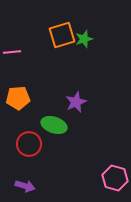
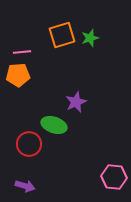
green star: moved 6 px right, 1 px up
pink line: moved 10 px right
orange pentagon: moved 23 px up
pink hexagon: moved 1 px left, 1 px up; rotated 10 degrees counterclockwise
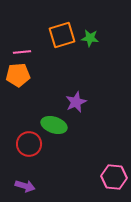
green star: rotated 24 degrees clockwise
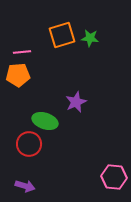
green ellipse: moved 9 px left, 4 px up
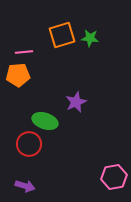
pink line: moved 2 px right
pink hexagon: rotated 15 degrees counterclockwise
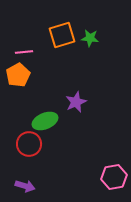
orange pentagon: rotated 25 degrees counterclockwise
green ellipse: rotated 40 degrees counterclockwise
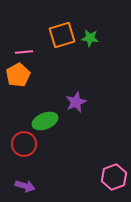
red circle: moved 5 px left
pink hexagon: rotated 10 degrees counterclockwise
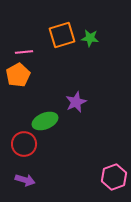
purple arrow: moved 6 px up
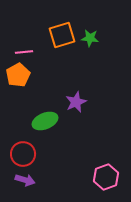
red circle: moved 1 px left, 10 px down
pink hexagon: moved 8 px left
